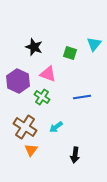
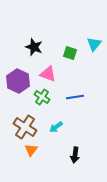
blue line: moved 7 px left
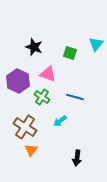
cyan triangle: moved 2 px right
blue line: rotated 24 degrees clockwise
cyan arrow: moved 4 px right, 6 px up
black arrow: moved 2 px right, 3 px down
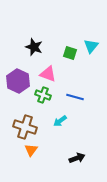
cyan triangle: moved 5 px left, 2 px down
green cross: moved 1 px right, 2 px up; rotated 14 degrees counterclockwise
brown cross: rotated 15 degrees counterclockwise
black arrow: rotated 119 degrees counterclockwise
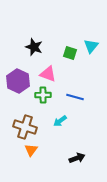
green cross: rotated 21 degrees counterclockwise
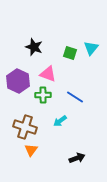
cyan triangle: moved 2 px down
blue line: rotated 18 degrees clockwise
